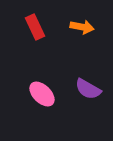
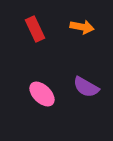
red rectangle: moved 2 px down
purple semicircle: moved 2 px left, 2 px up
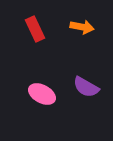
pink ellipse: rotated 16 degrees counterclockwise
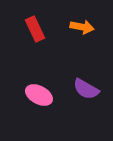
purple semicircle: moved 2 px down
pink ellipse: moved 3 px left, 1 px down
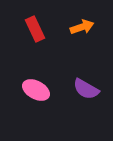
orange arrow: rotated 30 degrees counterclockwise
pink ellipse: moved 3 px left, 5 px up
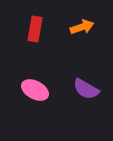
red rectangle: rotated 35 degrees clockwise
pink ellipse: moved 1 px left
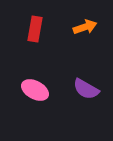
orange arrow: moved 3 px right
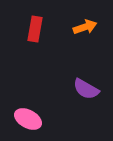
pink ellipse: moved 7 px left, 29 px down
